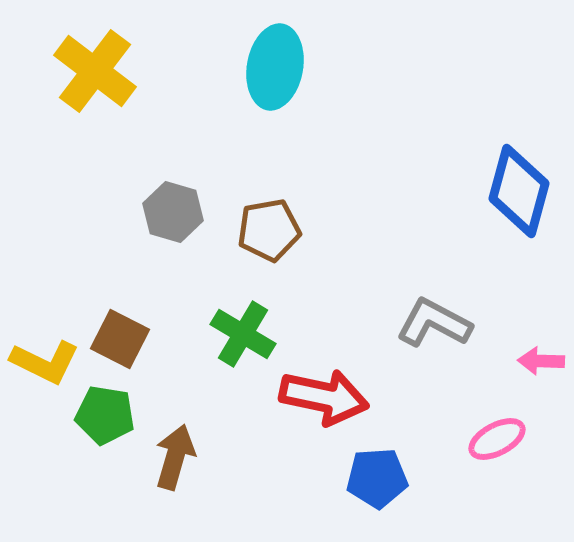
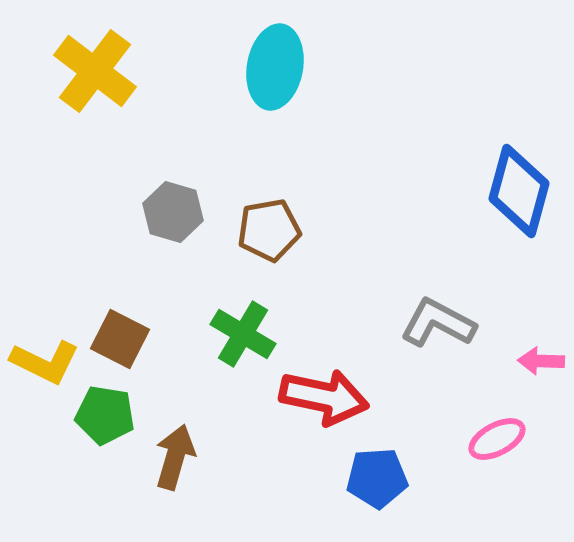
gray L-shape: moved 4 px right
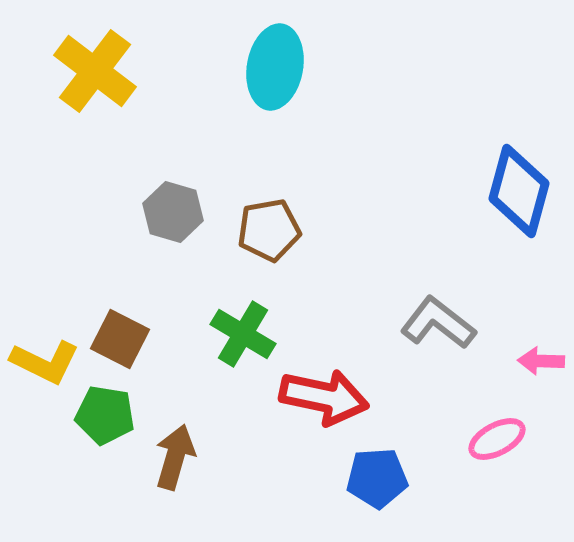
gray L-shape: rotated 10 degrees clockwise
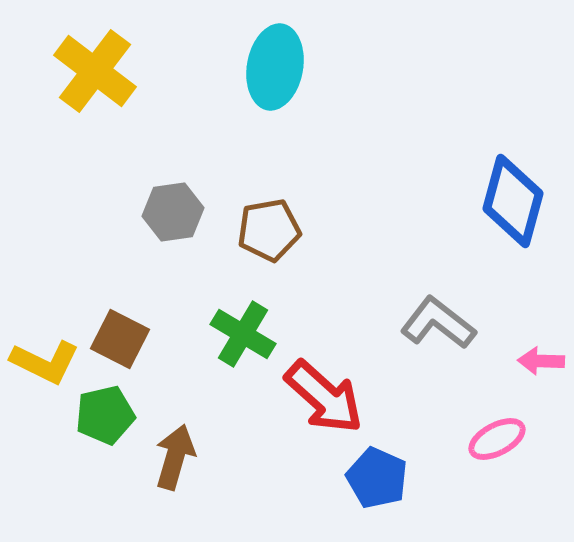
blue diamond: moved 6 px left, 10 px down
gray hexagon: rotated 24 degrees counterclockwise
red arrow: rotated 30 degrees clockwise
green pentagon: rotated 22 degrees counterclockwise
blue pentagon: rotated 28 degrees clockwise
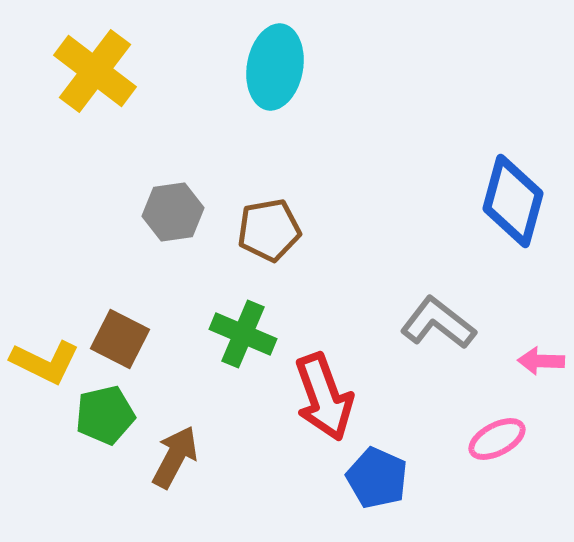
green cross: rotated 8 degrees counterclockwise
red arrow: rotated 28 degrees clockwise
brown arrow: rotated 12 degrees clockwise
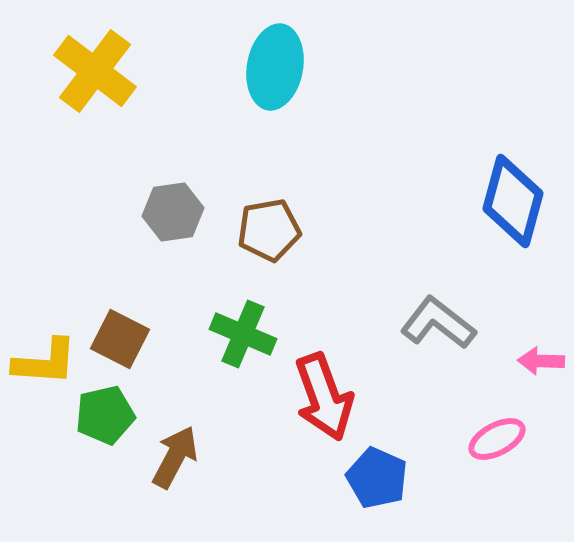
yellow L-shape: rotated 22 degrees counterclockwise
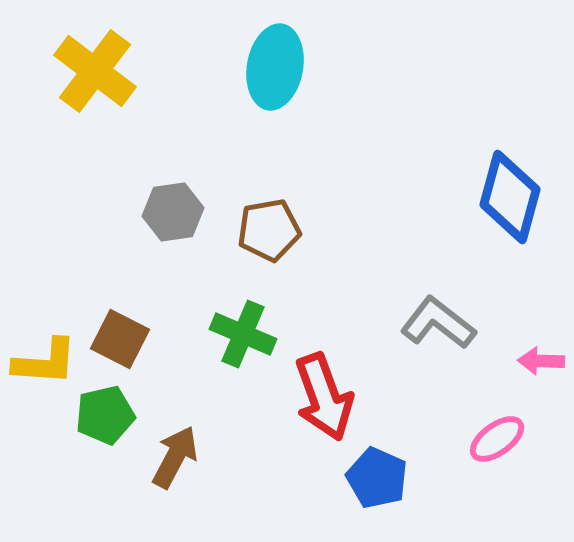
blue diamond: moved 3 px left, 4 px up
pink ellipse: rotated 8 degrees counterclockwise
